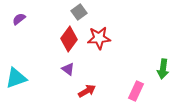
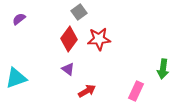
red star: moved 1 px down
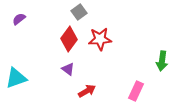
red star: moved 1 px right
green arrow: moved 1 px left, 8 px up
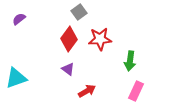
green arrow: moved 32 px left
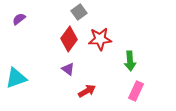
green arrow: rotated 12 degrees counterclockwise
